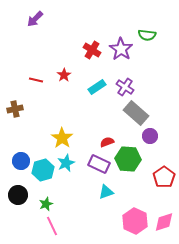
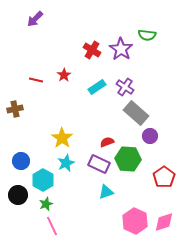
cyan hexagon: moved 10 px down; rotated 15 degrees counterclockwise
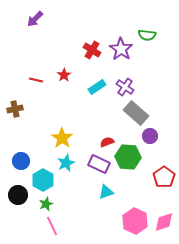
green hexagon: moved 2 px up
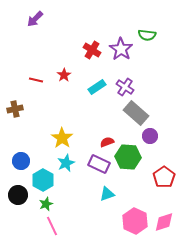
cyan triangle: moved 1 px right, 2 px down
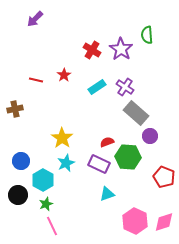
green semicircle: rotated 78 degrees clockwise
red pentagon: rotated 15 degrees counterclockwise
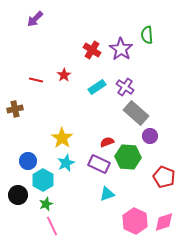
blue circle: moved 7 px right
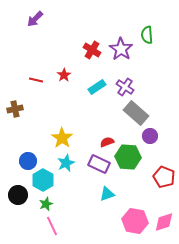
pink hexagon: rotated 15 degrees counterclockwise
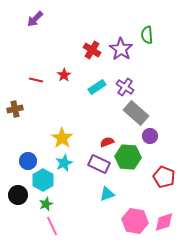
cyan star: moved 2 px left
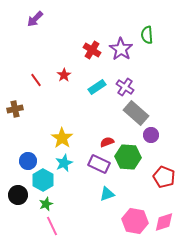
red line: rotated 40 degrees clockwise
purple circle: moved 1 px right, 1 px up
